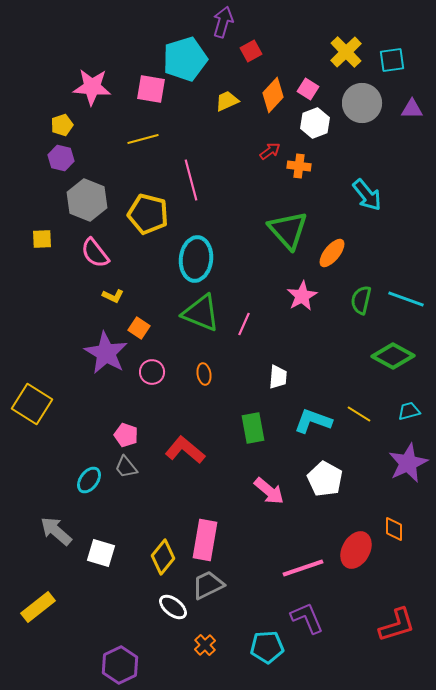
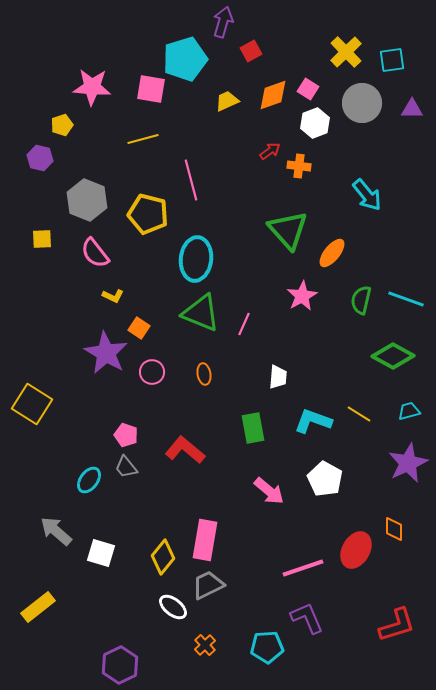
orange diamond at (273, 95): rotated 28 degrees clockwise
purple hexagon at (61, 158): moved 21 px left
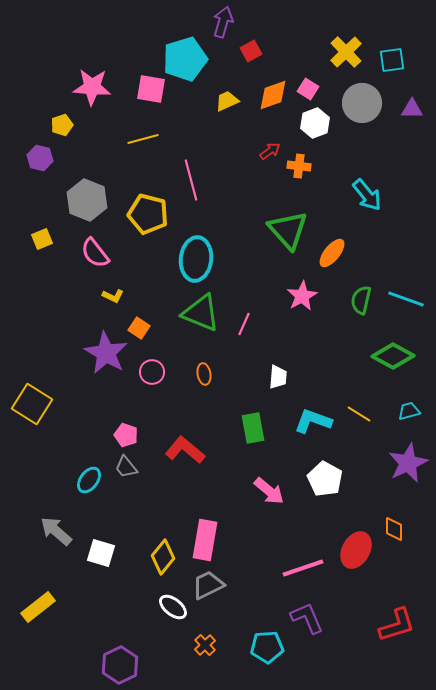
yellow square at (42, 239): rotated 20 degrees counterclockwise
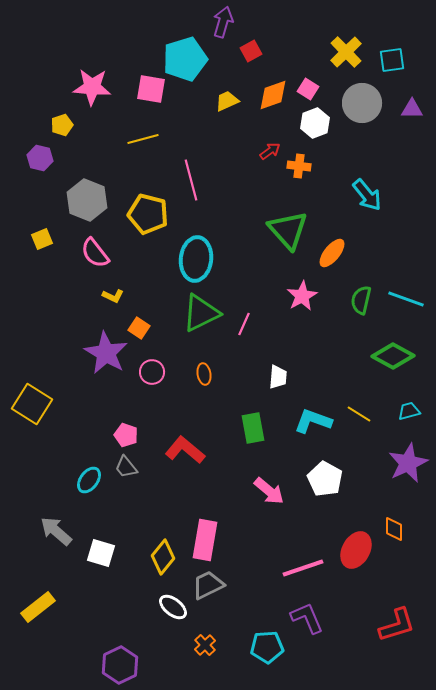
green triangle at (201, 313): rotated 48 degrees counterclockwise
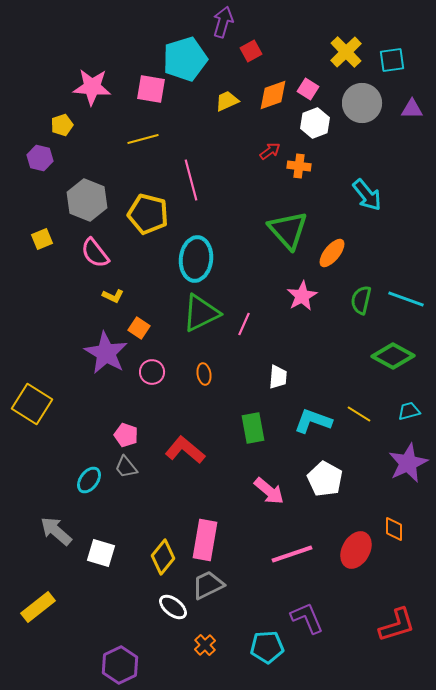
pink line at (303, 568): moved 11 px left, 14 px up
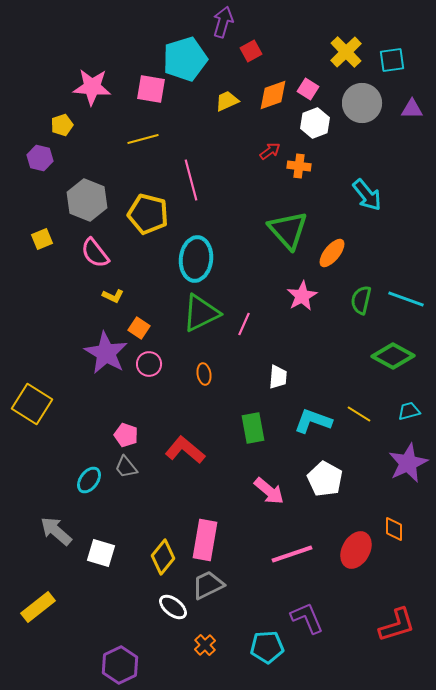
pink circle at (152, 372): moved 3 px left, 8 px up
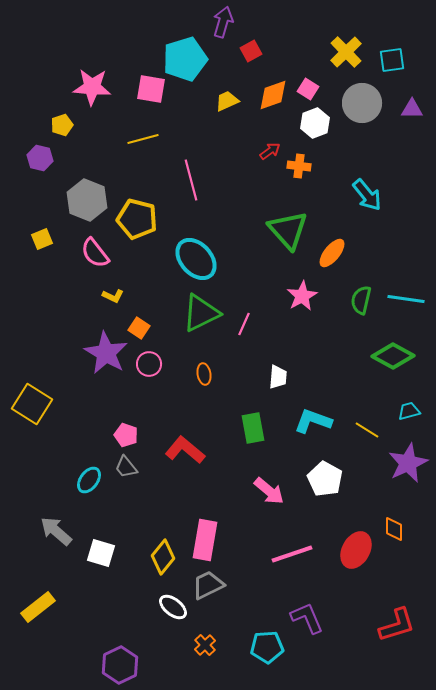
yellow pentagon at (148, 214): moved 11 px left, 5 px down
cyan ellipse at (196, 259): rotated 48 degrees counterclockwise
cyan line at (406, 299): rotated 12 degrees counterclockwise
yellow line at (359, 414): moved 8 px right, 16 px down
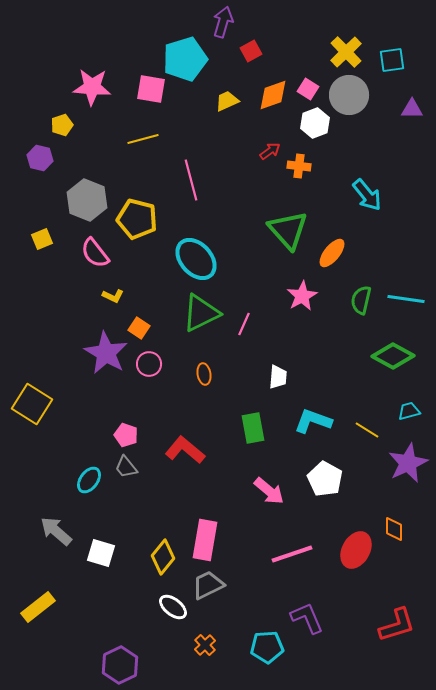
gray circle at (362, 103): moved 13 px left, 8 px up
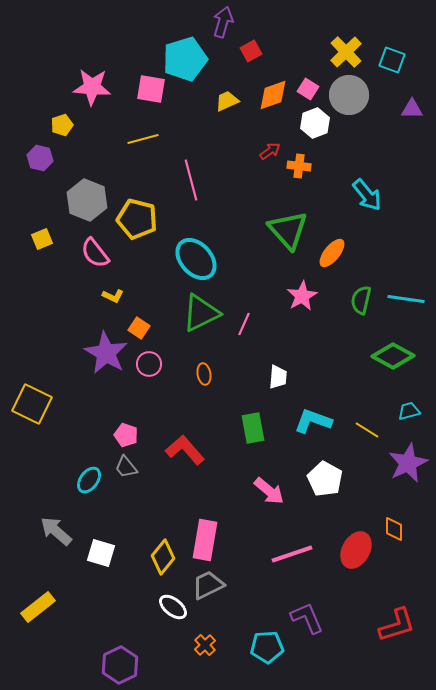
cyan square at (392, 60): rotated 28 degrees clockwise
yellow square at (32, 404): rotated 6 degrees counterclockwise
red L-shape at (185, 450): rotated 9 degrees clockwise
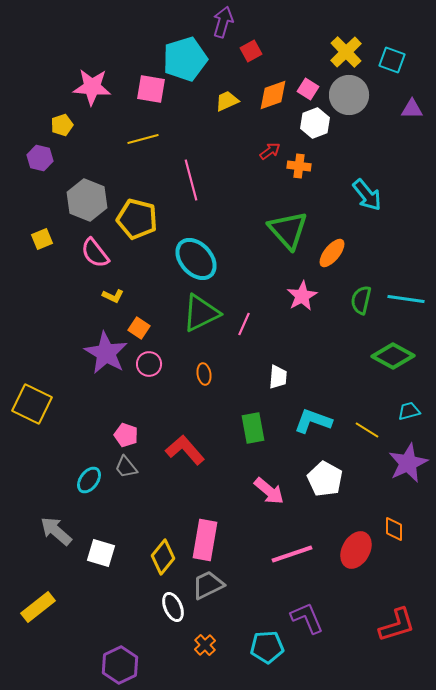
white ellipse at (173, 607): rotated 28 degrees clockwise
